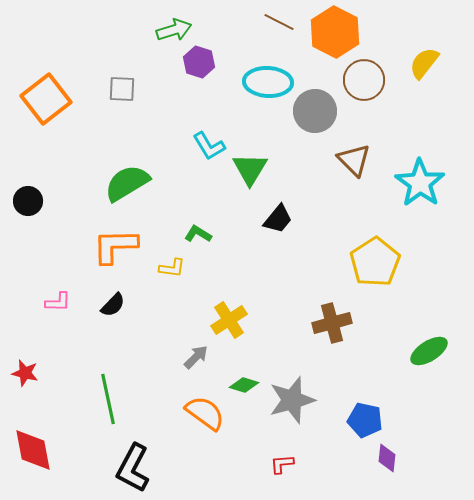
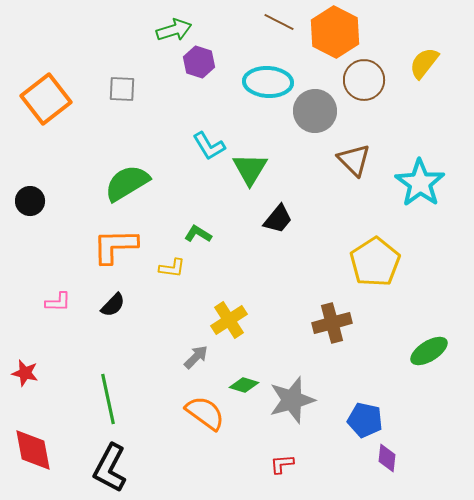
black circle: moved 2 px right
black L-shape: moved 23 px left
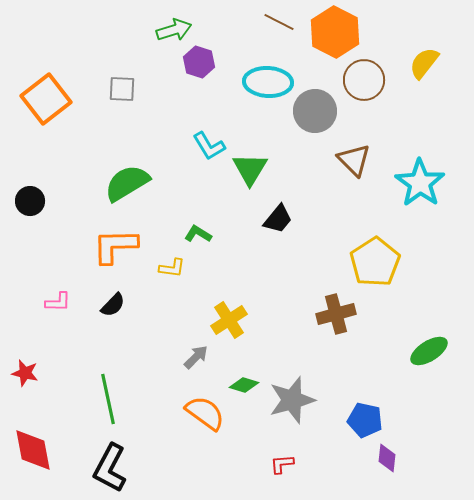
brown cross: moved 4 px right, 9 px up
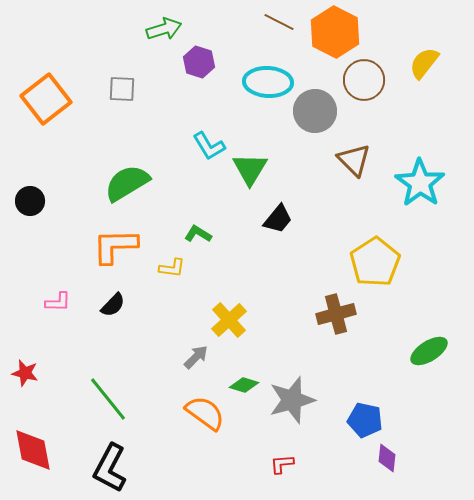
green arrow: moved 10 px left, 1 px up
yellow cross: rotated 9 degrees counterclockwise
green line: rotated 27 degrees counterclockwise
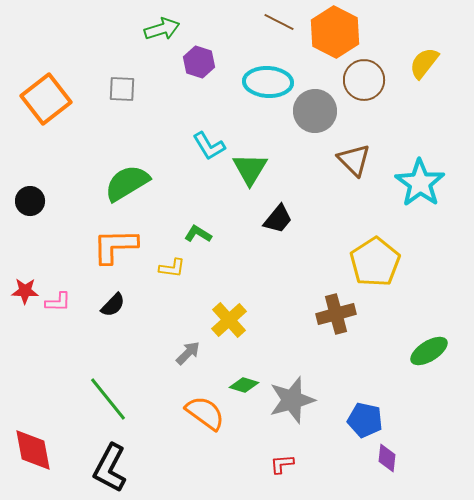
green arrow: moved 2 px left
gray arrow: moved 8 px left, 4 px up
red star: moved 82 px up; rotated 12 degrees counterclockwise
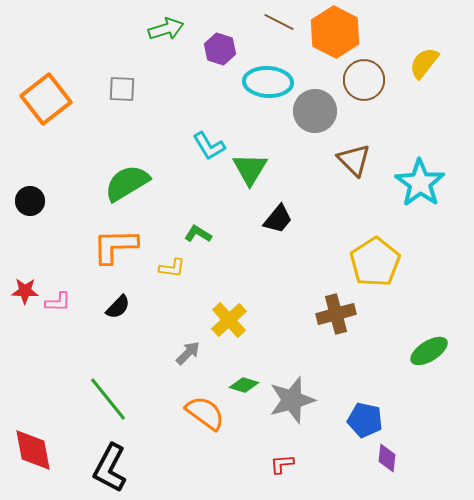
green arrow: moved 4 px right
purple hexagon: moved 21 px right, 13 px up
black semicircle: moved 5 px right, 2 px down
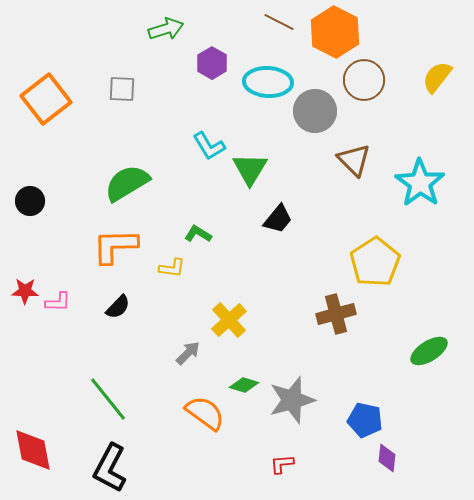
purple hexagon: moved 8 px left, 14 px down; rotated 12 degrees clockwise
yellow semicircle: moved 13 px right, 14 px down
